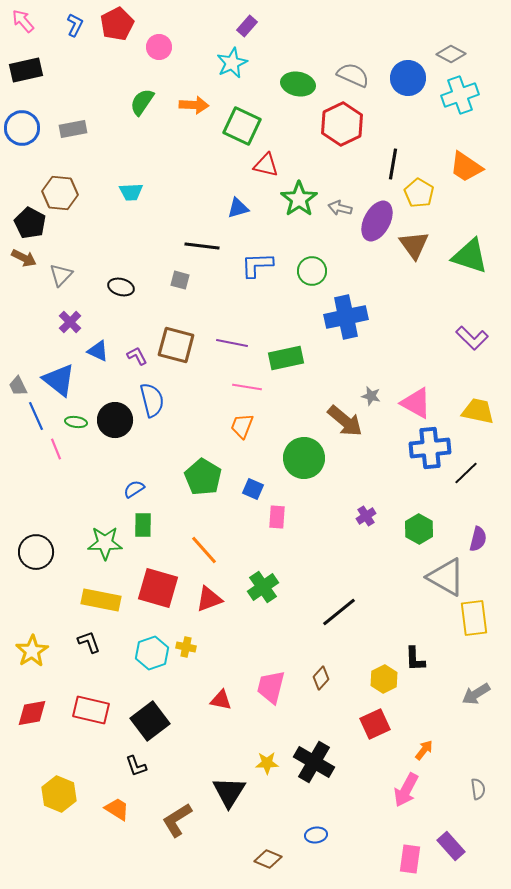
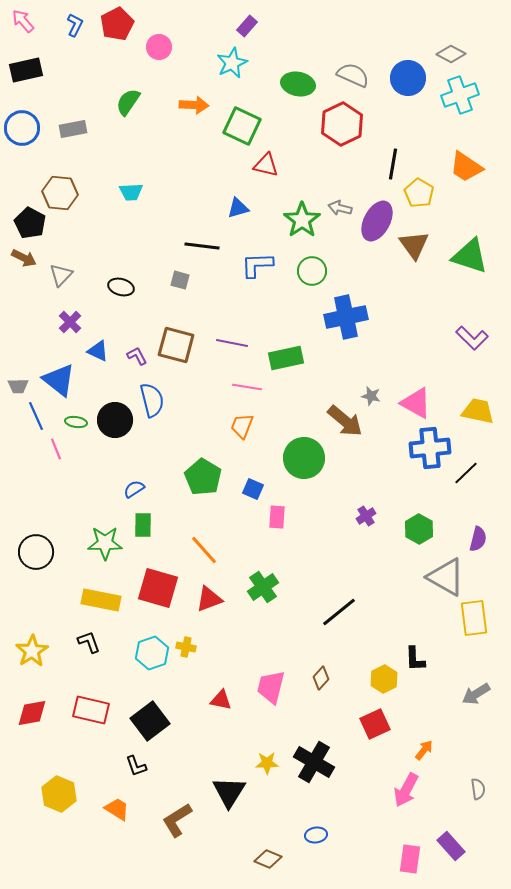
green semicircle at (142, 102): moved 14 px left
green star at (299, 199): moved 3 px right, 21 px down
gray trapezoid at (18, 386): rotated 65 degrees counterclockwise
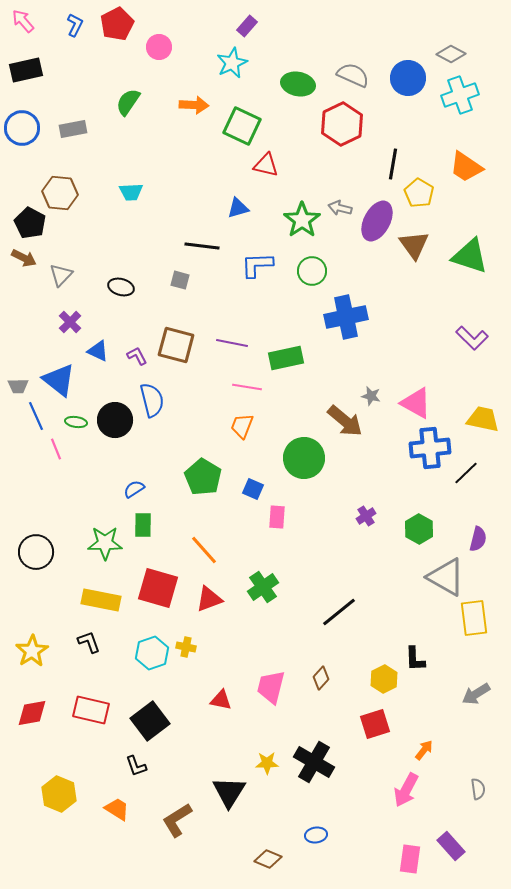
yellow trapezoid at (478, 411): moved 5 px right, 8 px down
red square at (375, 724): rotated 8 degrees clockwise
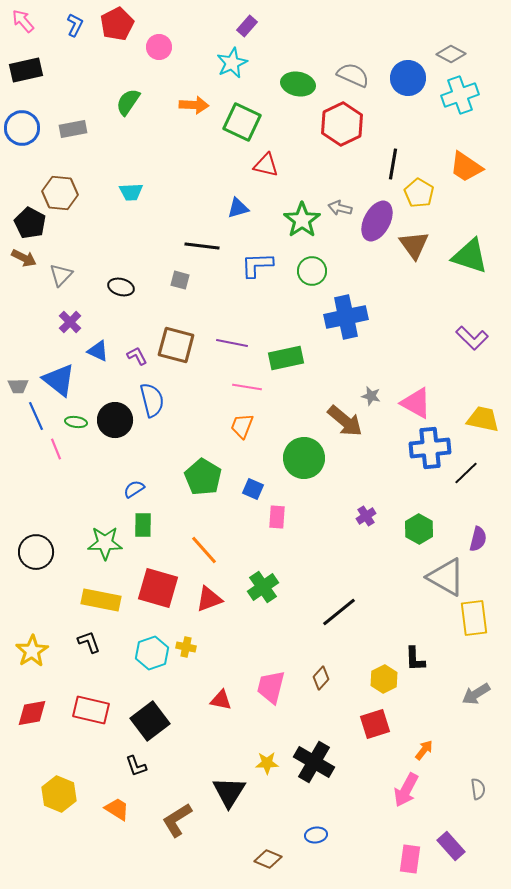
green square at (242, 126): moved 4 px up
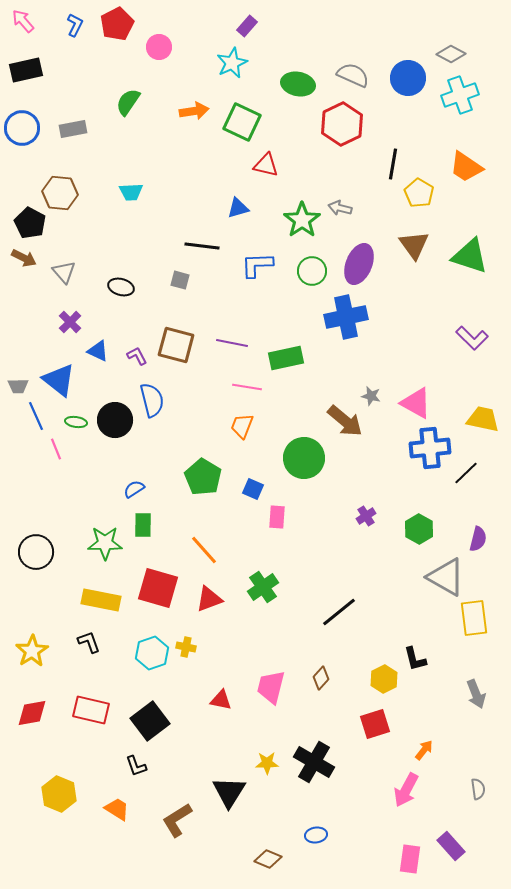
orange arrow at (194, 105): moved 6 px down; rotated 12 degrees counterclockwise
purple ellipse at (377, 221): moved 18 px left, 43 px down; rotated 6 degrees counterclockwise
gray triangle at (61, 275): moved 3 px right, 3 px up; rotated 25 degrees counterclockwise
black L-shape at (415, 659): rotated 12 degrees counterclockwise
gray arrow at (476, 694): rotated 80 degrees counterclockwise
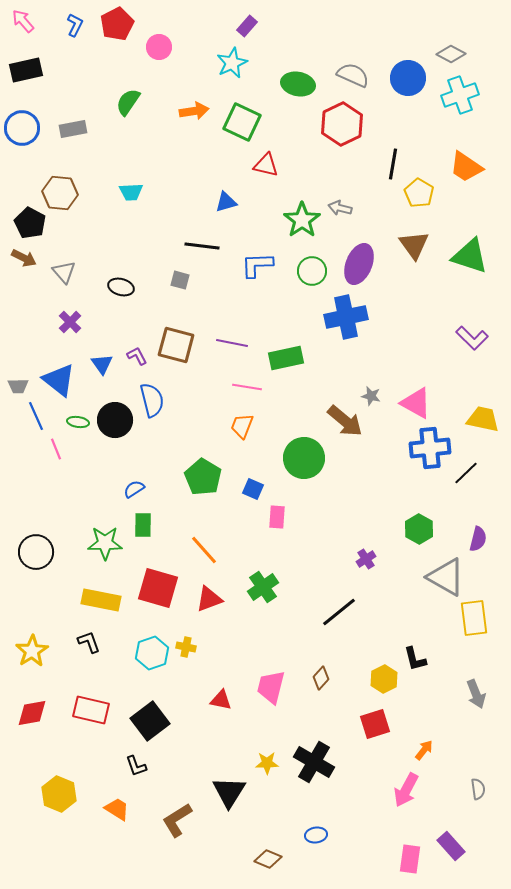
blue triangle at (238, 208): moved 12 px left, 6 px up
blue triangle at (98, 351): moved 4 px right, 13 px down; rotated 30 degrees clockwise
green ellipse at (76, 422): moved 2 px right
purple cross at (366, 516): moved 43 px down
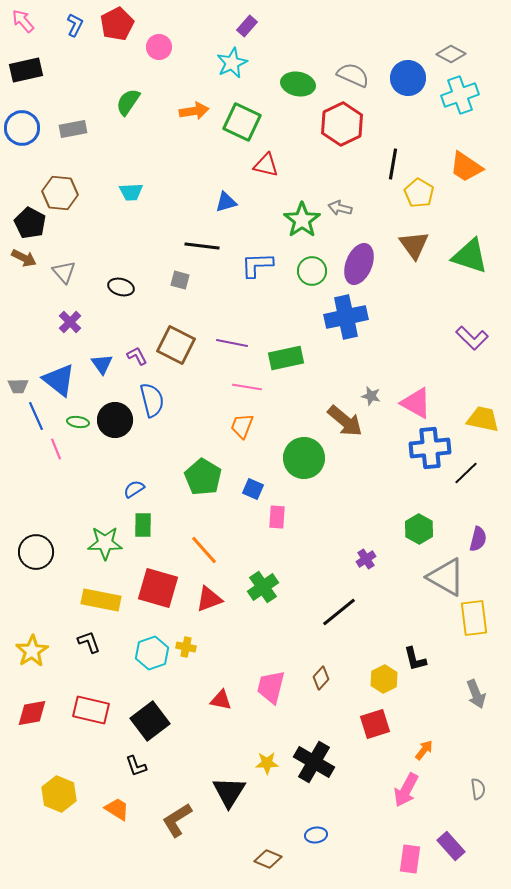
brown square at (176, 345): rotated 12 degrees clockwise
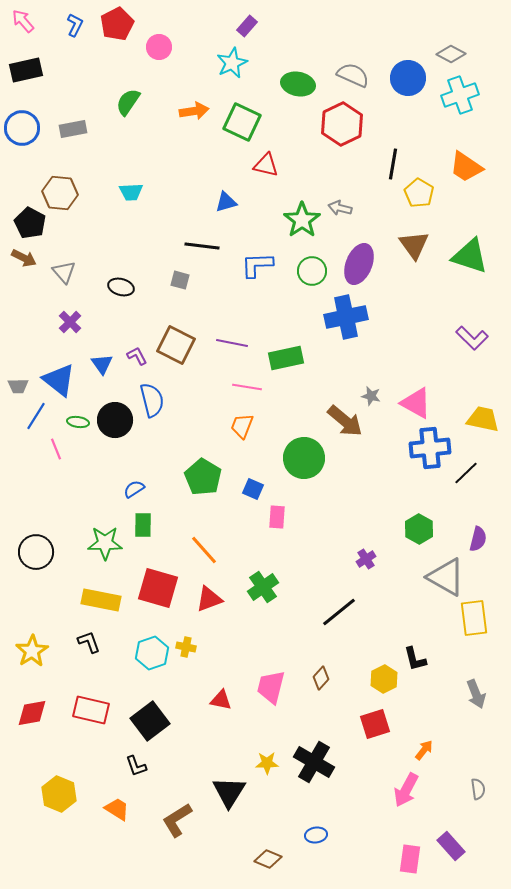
blue line at (36, 416): rotated 56 degrees clockwise
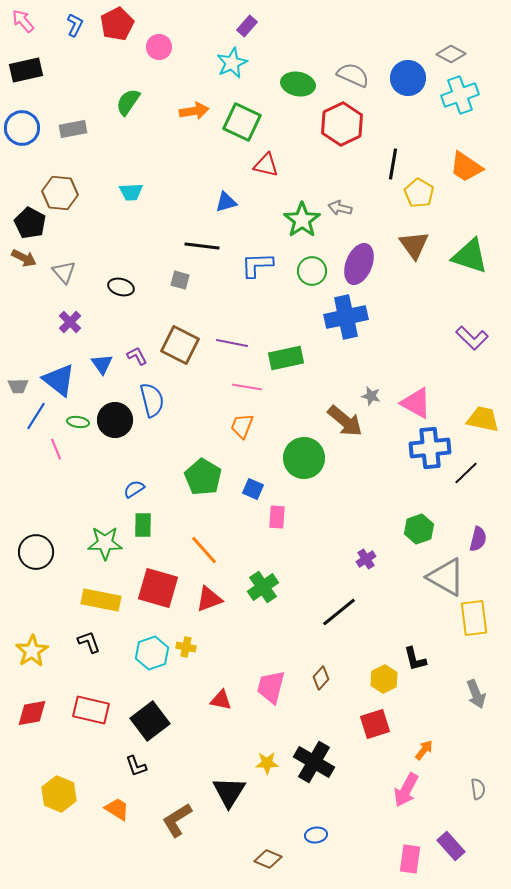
brown square at (176, 345): moved 4 px right
green hexagon at (419, 529): rotated 12 degrees clockwise
